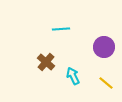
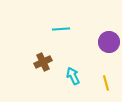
purple circle: moved 5 px right, 5 px up
brown cross: moved 3 px left; rotated 24 degrees clockwise
yellow line: rotated 35 degrees clockwise
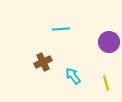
cyan arrow: rotated 12 degrees counterclockwise
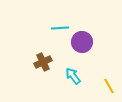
cyan line: moved 1 px left, 1 px up
purple circle: moved 27 px left
yellow line: moved 3 px right, 3 px down; rotated 14 degrees counterclockwise
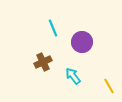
cyan line: moved 7 px left; rotated 72 degrees clockwise
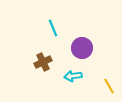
purple circle: moved 6 px down
cyan arrow: rotated 60 degrees counterclockwise
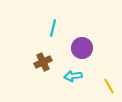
cyan line: rotated 36 degrees clockwise
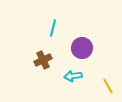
brown cross: moved 2 px up
yellow line: moved 1 px left
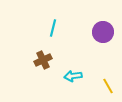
purple circle: moved 21 px right, 16 px up
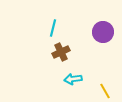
brown cross: moved 18 px right, 8 px up
cyan arrow: moved 3 px down
yellow line: moved 3 px left, 5 px down
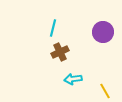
brown cross: moved 1 px left
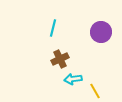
purple circle: moved 2 px left
brown cross: moved 7 px down
yellow line: moved 10 px left
